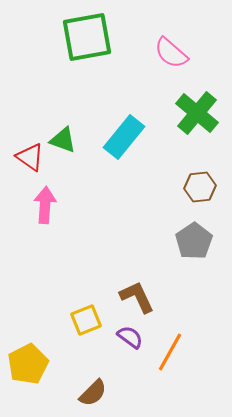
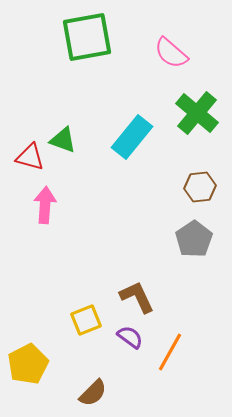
cyan rectangle: moved 8 px right
red triangle: rotated 20 degrees counterclockwise
gray pentagon: moved 2 px up
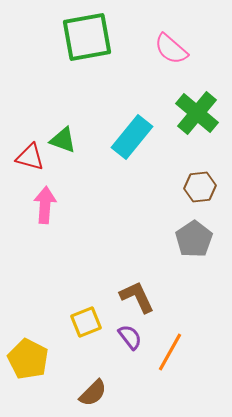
pink semicircle: moved 4 px up
yellow square: moved 2 px down
purple semicircle: rotated 16 degrees clockwise
yellow pentagon: moved 5 px up; rotated 18 degrees counterclockwise
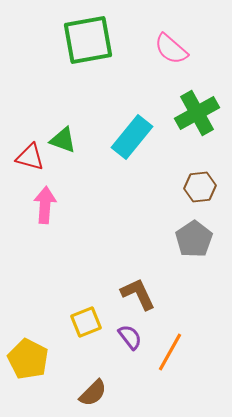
green square: moved 1 px right, 3 px down
green cross: rotated 21 degrees clockwise
brown L-shape: moved 1 px right, 3 px up
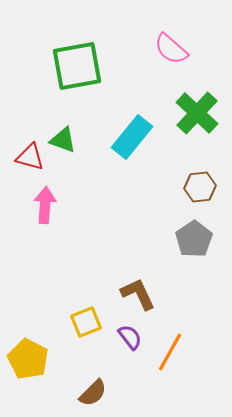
green square: moved 11 px left, 26 px down
green cross: rotated 18 degrees counterclockwise
